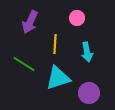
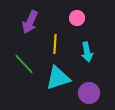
green line: rotated 15 degrees clockwise
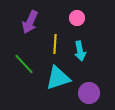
cyan arrow: moved 7 px left, 1 px up
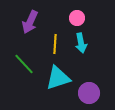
cyan arrow: moved 1 px right, 8 px up
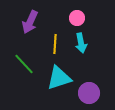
cyan triangle: moved 1 px right
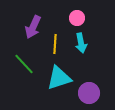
purple arrow: moved 3 px right, 5 px down
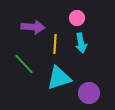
purple arrow: rotated 110 degrees counterclockwise
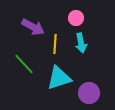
pink circle: moved 1 px left
purple arrow: rotated 25 degrees clockwise
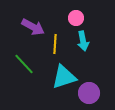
cyan arrow: moved 2 px right, 2 px up
cyan triangle: moved 5 px right, 1 px up
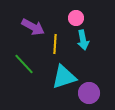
cyan arrow: moved 1 px up
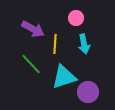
purple arrow: moved 2 px down
cyan arrow: moved 1 px right, 4 px down
green line: moved 7 px right
purple circle: moved 1 px left, 1 px up
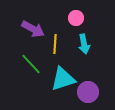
cyan triangle: moved 1 px left, 2 px down
